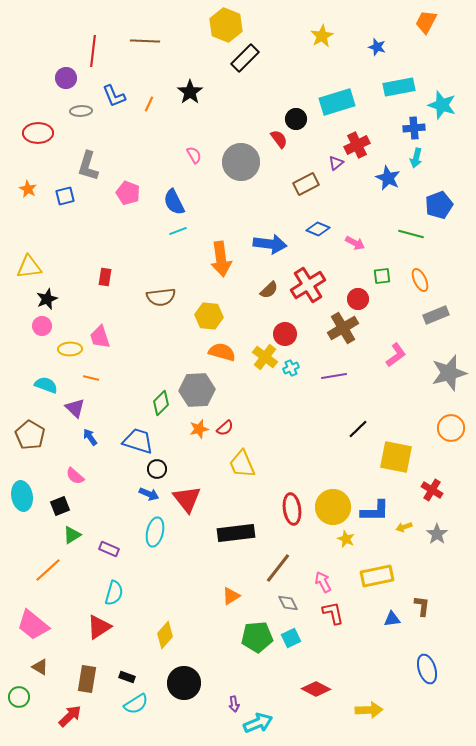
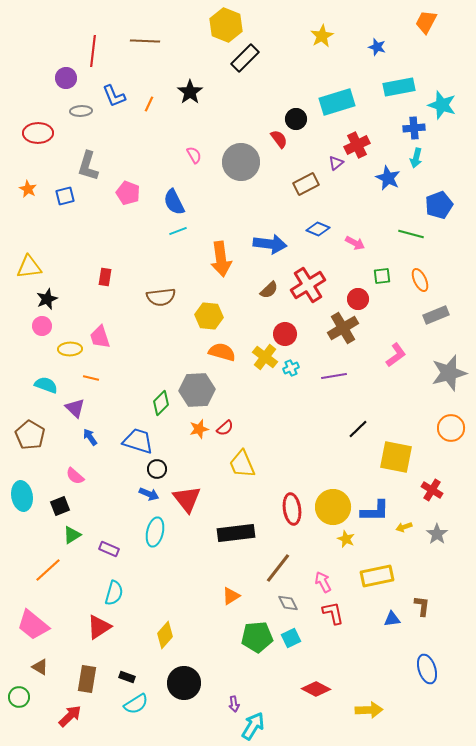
cyan arrow at (258, 723): moved 5 px left, 3 px down; rotated 36 degrees counterclockwise
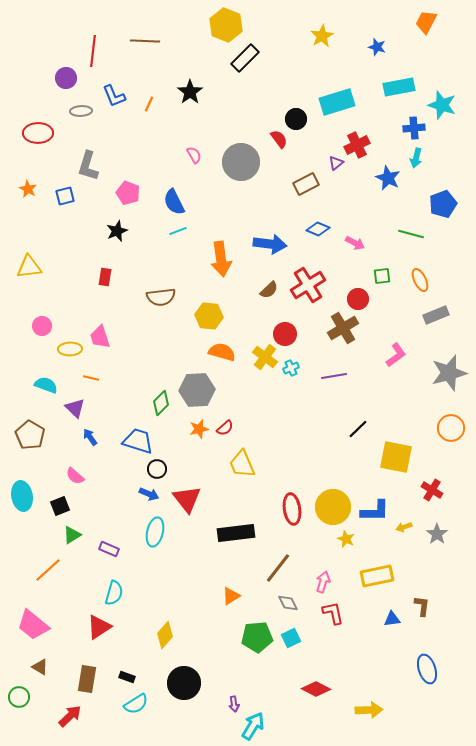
blue pentagon at (439, 205): moved 4 px right, 1 px up
black star at (47, 299): moved 70 px right, 68 px up
pink arrow at (323, 582): rotated 45 degrees clockwise
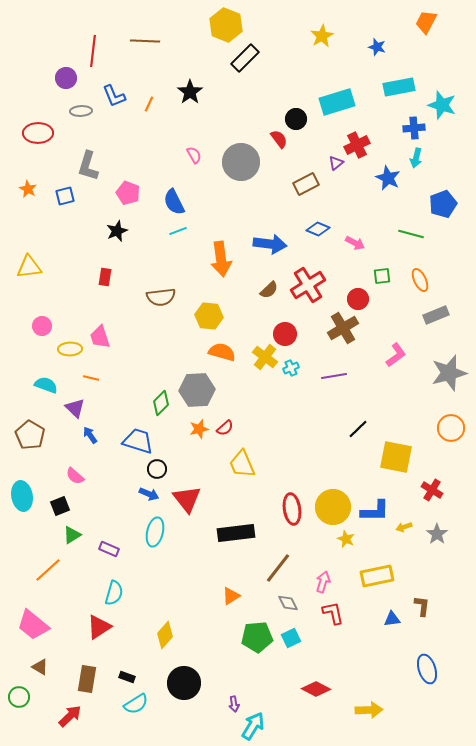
blue arrow at (90, 437): moved 2 px up
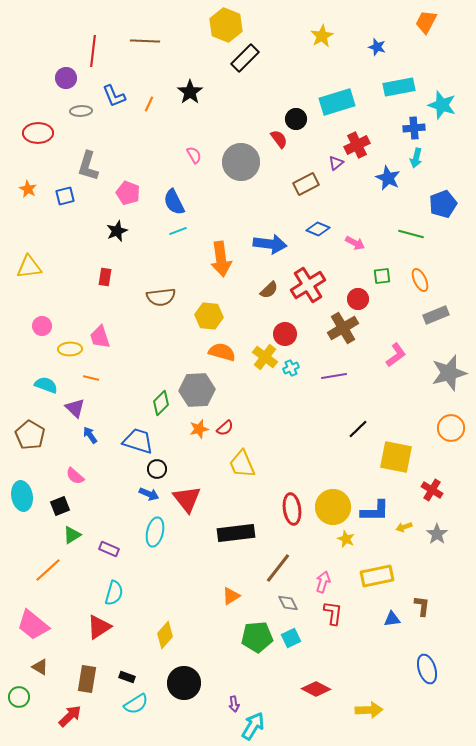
red L-shape at (333, 613): rotated 20 degrees clockwise
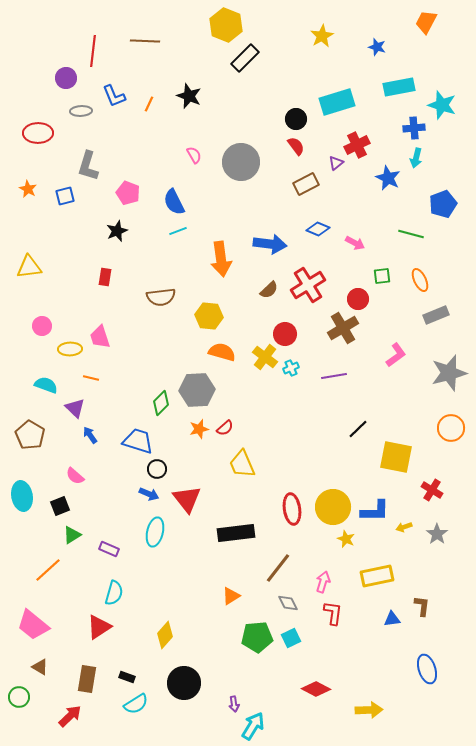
black star at (190, 92): moved 1 px left, 4 px down; rotated 15 degrees counterclockwise
red semicircle at (279, 139): moved 17 px right, 7 px down
